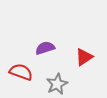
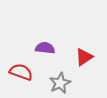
purple semicircle: rotated 24 degrees clockwise
gray star: moved 3 px right, 1 px up
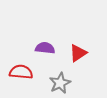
red triangle: moved 6 px left, 4 px up
red semicircle: rotated 15 degrees counterclockwise
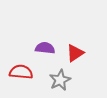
red triangle: moved 3 px left
gray star: moved 3 px up
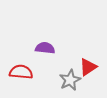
red triangle: moved 13 px right, 14 px down
gray star: moved 10 px right
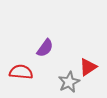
purple semicircle: rotated 120 degrees clockwise
gray star: moved 1 px left, 2 px down
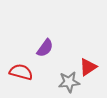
red semicircle: rotated 10 degrees clockwise
gray star: rotated 20 degrees clockwise
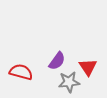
purple semicircle: moved 12 px right, 13 px down
red triangle: rotated 30 degrees counterclockwise
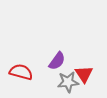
red triangle: moved 4 px left, 7 px down
gray star: moved 1 px left
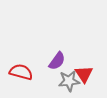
gray star: moved 1 px right, 1 px up
